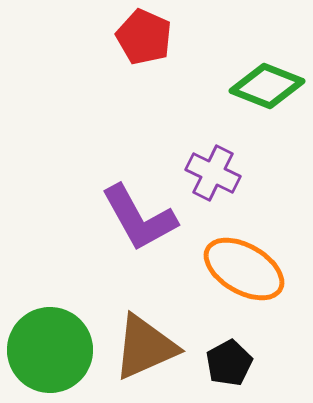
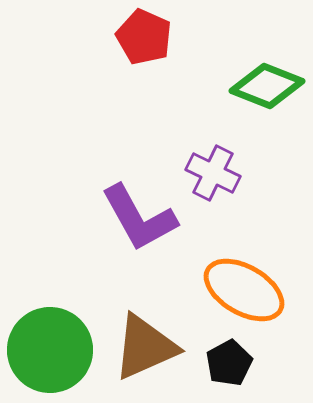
orange ellipse: moved 21 px down
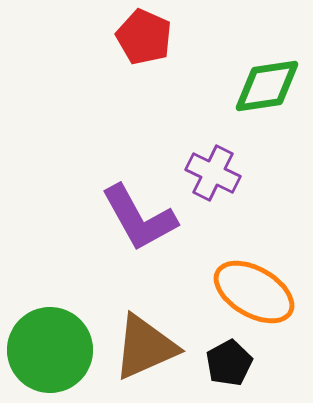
green diamond: rotated 30 degrees counterclockwise
orange ellipse: moved 10 px right, 2 px down
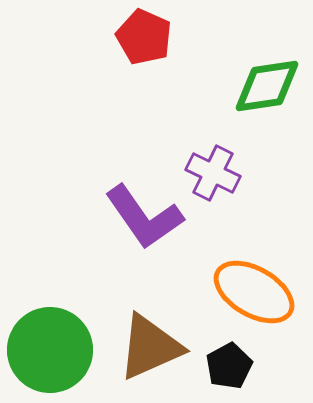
purple L-shape: moved 5 px right, 1 px up; rotated 6 degrees counterclockwise
brown triangle: moved 5 px right
black pentagon: moved 3 px down
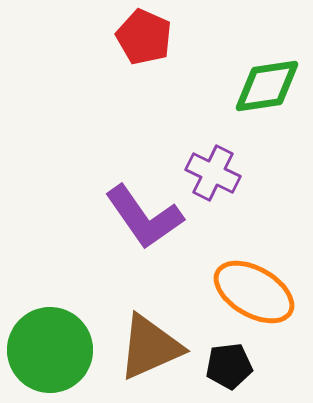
black pentagon: rotated 21 degrees clockwise
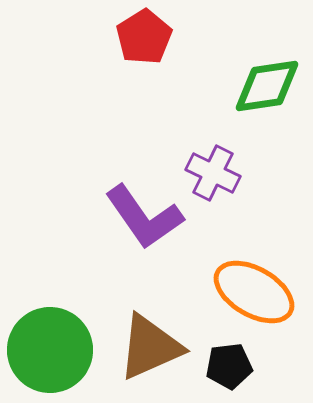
red pentagon: rotated 16 degrees clockwise
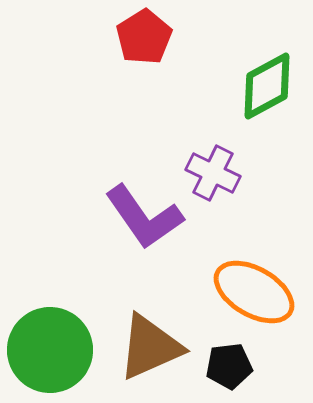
green diamond: rotated 20 degrees counterclockwise
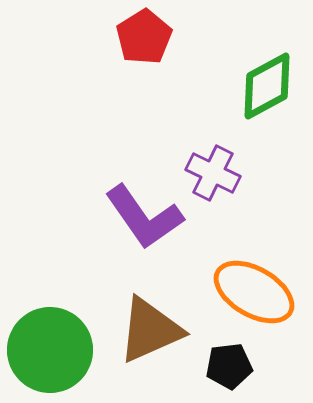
brown triangle: moved 17 px up
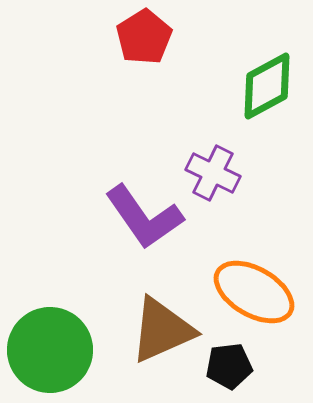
brown triangle: moved 12 px right
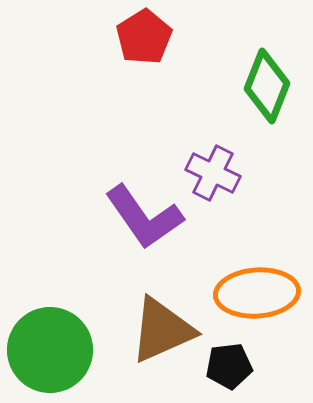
green diamond: rotated 40 degrees counterclockwise
orange ellipse: moved 3 px right, 1 px down; rotated 34 degrees counterclockwise
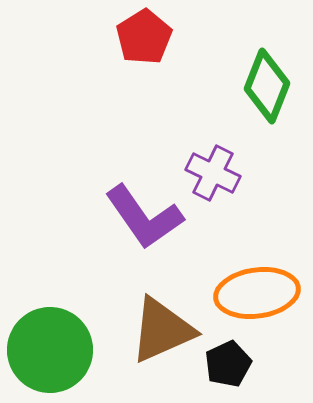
orange ellipse: rotated 4 degrees counterclockwise
black pentagon: moved 1 px left, 2 px up; rotated 18 degrees counterclockwise
